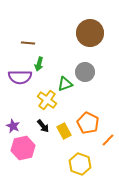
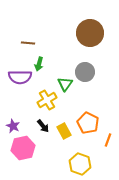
green triangle: rotated 35 degrees counterclockwise
yellow cross: rotated 24 degrees clockwise
orange line: rotated 24 degrees counterclockwise
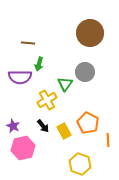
orange line: rotated 24 degrees counterclockwise
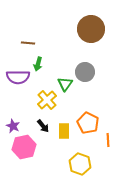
brown circle: moved 1 px right, 4 px up
green arrow: moved 1 px left
purple semicircle: moved 2 px left
yellow cross: rotated 12 degrees counterclockwise
yellow rectangle: rotated 28 degrees clockwise
pink hexagon: moved 1 px right, 1 px up
